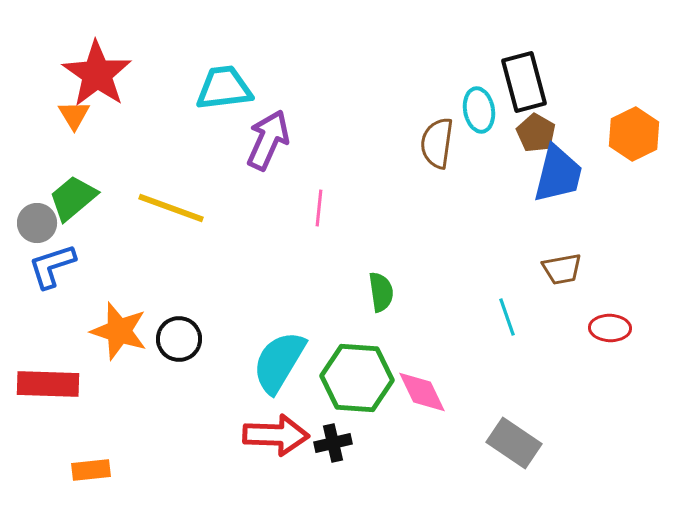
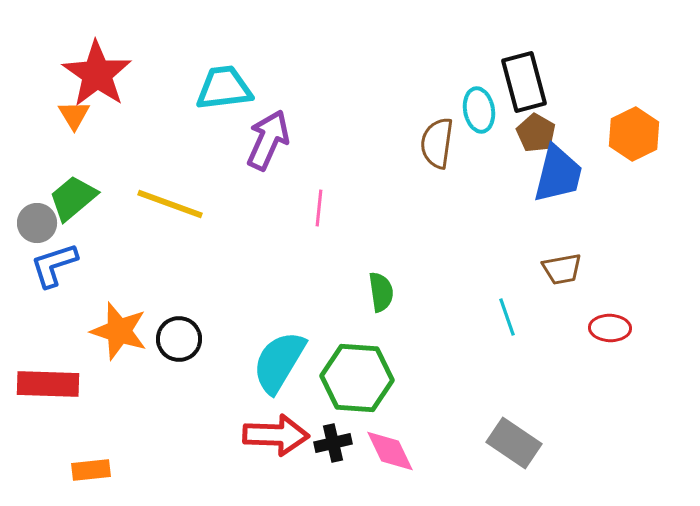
yellow line: moved 1 px left, 4 px up
blue L-shape: moved 2 px right, 1 px up
pink diamond: moved 32 px left, 59 px down
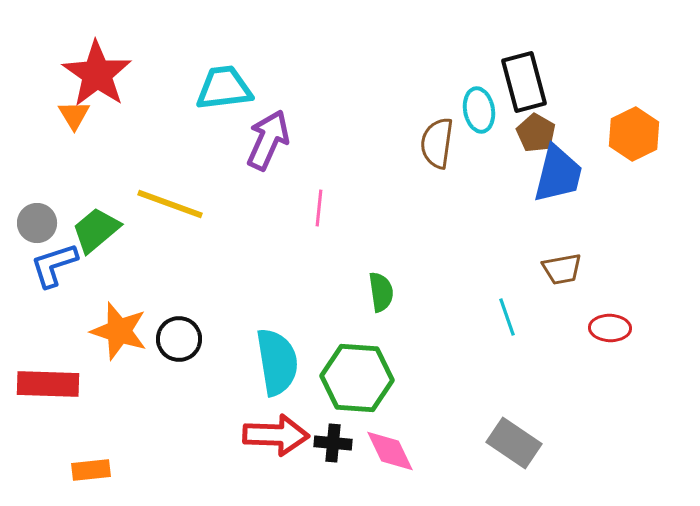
green trapezoid: moved 23 px right, 32 px down
cyan semicircle: moved 2 px left; rotated 140 degrees clockwise
black cross: rotated 18 degrees clockwise
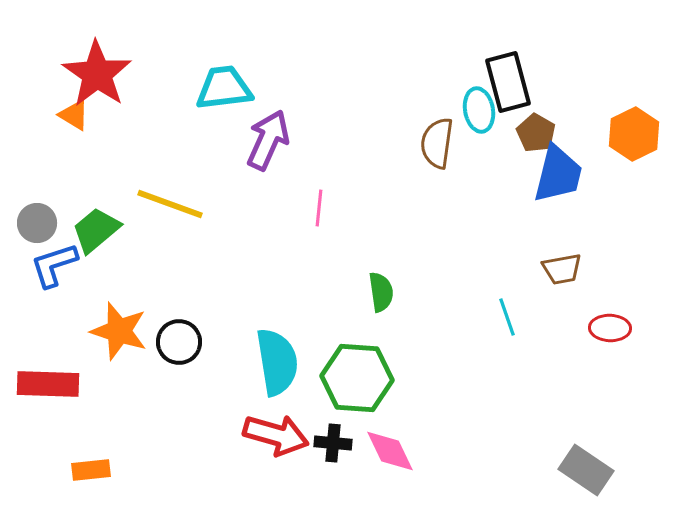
black rectangle: moved 16 px left
orange triangle: rotated 28 degrees counterclockwise
black circle: moved 3 px down
red arrow: rotated 14 degrees clockwise
gray rectangle: moved 72 px right, 27 px down
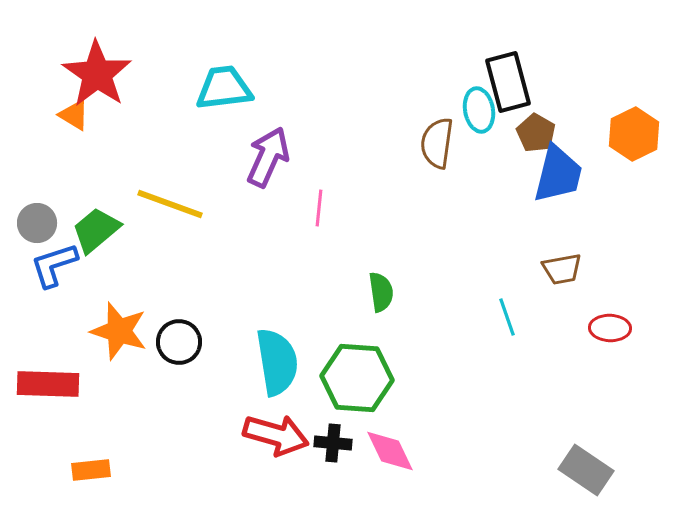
purple arrow: moved 17 px down
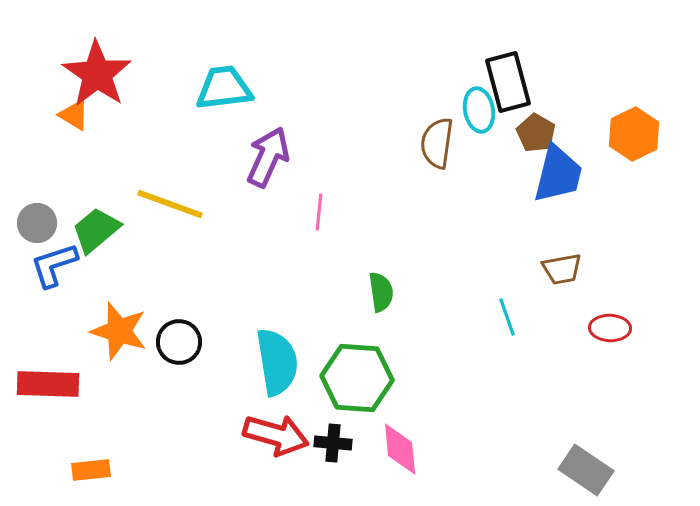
pink line: moved 4 px down
pink diamond: moved 10 px right, 2 px up; rotated 20 degrees clockwise
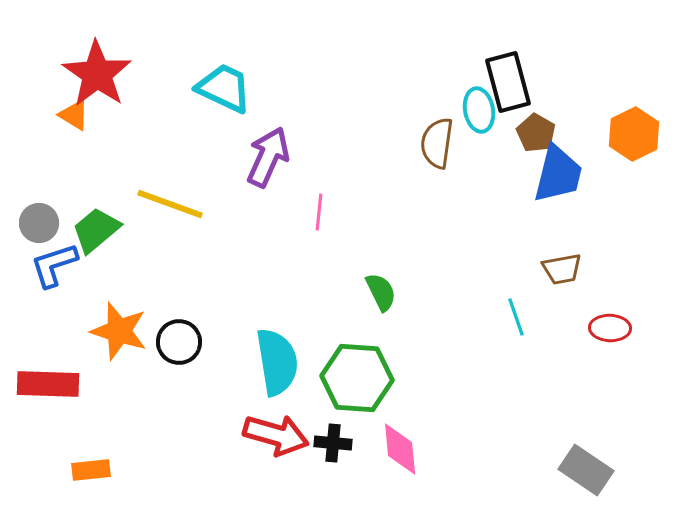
cyan trapezoid: rotated 32 degrees clockwise
gray circle: moved 2 px right
green semicircle: rotated 18 degrees counterclockwise
cyan line: moved 9 px right
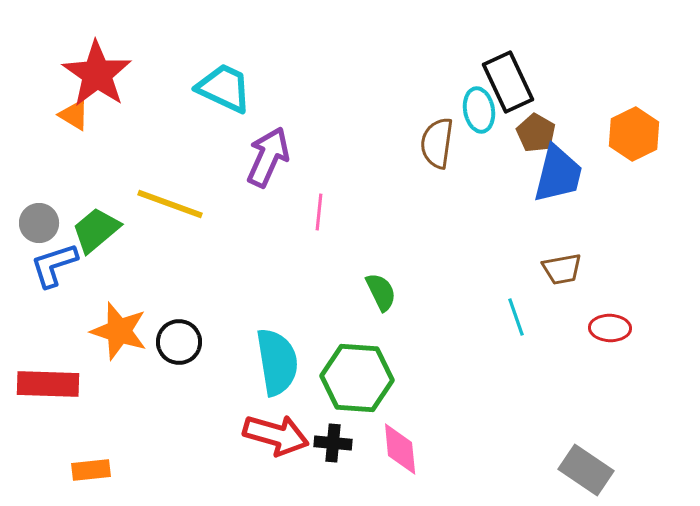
black rectangle: rotated 10 degrees counterclockwise
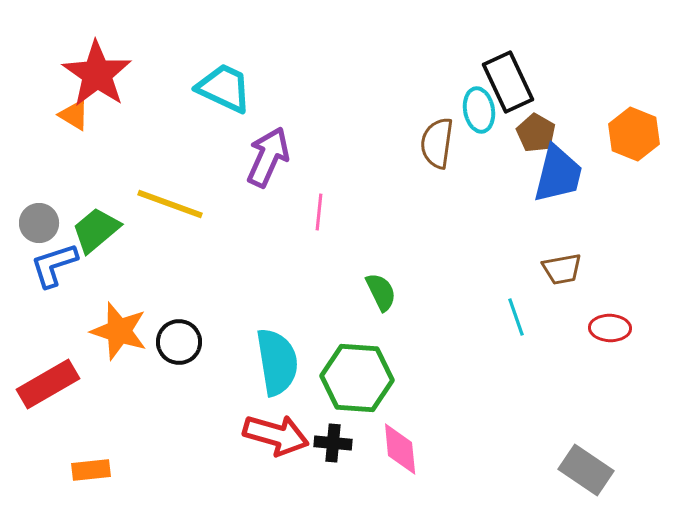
orange hexagon: rotated 12 degrees counterclockwise
red rectangle: rotated 32 degrees counterclockwise
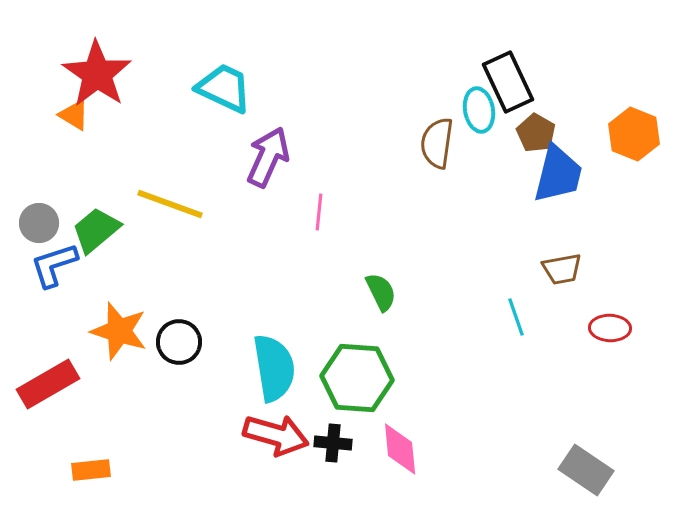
cyan semicircle: moved 3 px left, 6 px down
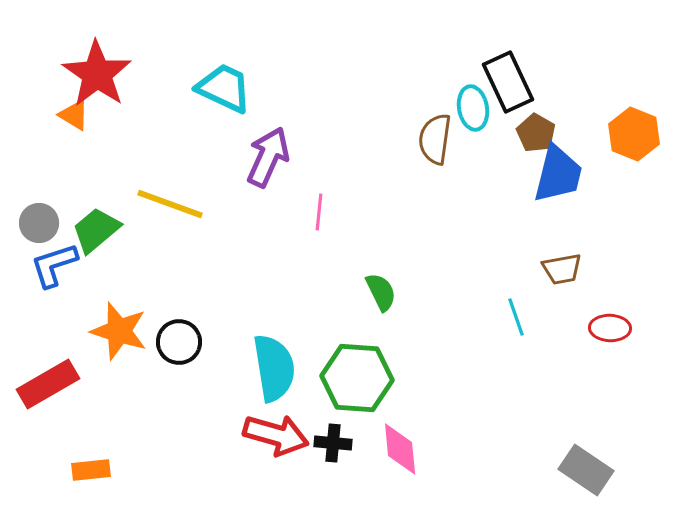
cyan ellipse: moved 6 px left, 2 px up
brown semicircle: moved 2 px left, 4 px up
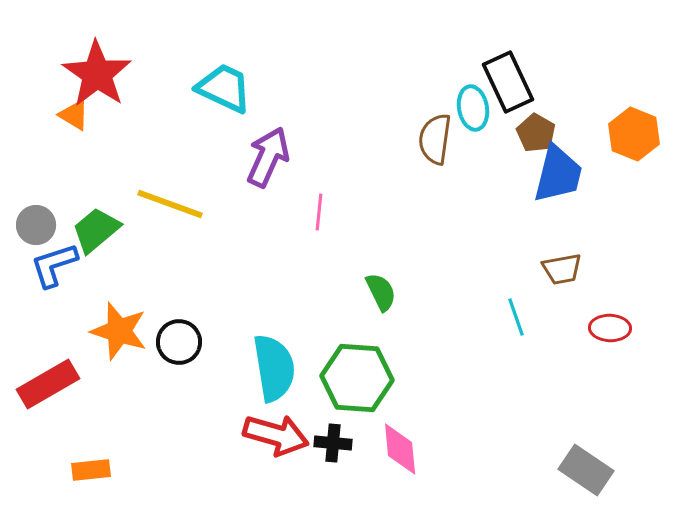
gray circle: moved 3 px left, 2 px down
